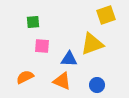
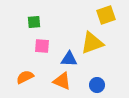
green square: moved 1 px right
yellow triangle: moved 1 px up
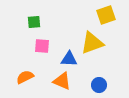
blue circle: moved 2 px right
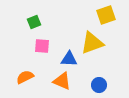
green square: rotated 16 degrees counterclockwise
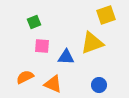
blue triangle: moved 3 px left, 2 px up
orange triangle: moved 9 px left, 3 px down
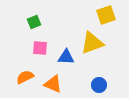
pink square: moved 2 px left, 2 px down
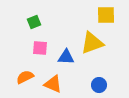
yellow square: rotated 18 degrees clockwise
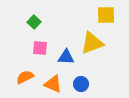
green square: rotated 24 degrees counterclockwise
blue circle: moved 18 px left, 1 px up
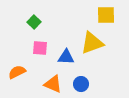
orange semicircle: moved 8 px left, 5 px up
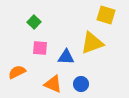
yellow square: rotated 18 degrees clockwise
